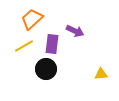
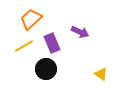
orange trapezoid: moved 1 px left
purple arrow: moved 5 px right, 1 px down
purple rectangle: moved 1 px up; rotated 30 degrees counterclockwise
yellow triangle: rotated 40 degrees clockwise
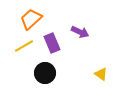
black circle: moved 1 px left, 4 px down
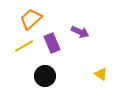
black circle: moved 3 px down
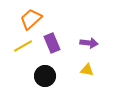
purple arrow: moved 9 px right, 11 px down; rotated 18 degrees counterclockwise
yellow line: moved 1 px left
yellow triangle: moved 14 px left, 4 px up; rotated 24 degrees counterclockwise
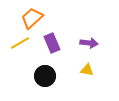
orange trapezoid: moved 1 px right, 1 px up
yellow line: moved 3 px left, 3 px up
